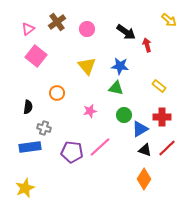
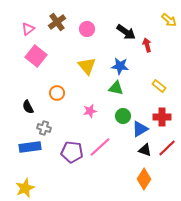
black semicircle: rotated 144 degrees clockwise
green circle: moved 1 px left, 1 px down
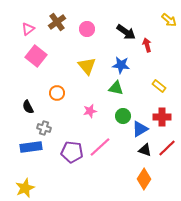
blue star: moved 1 px right, 1 px up
blue rectangle: moved 1 px right
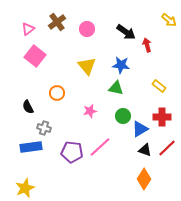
pink square: moved 1 px left
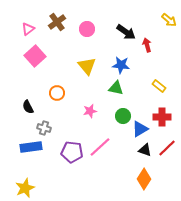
pink square: rotated 10 degrees clockwise
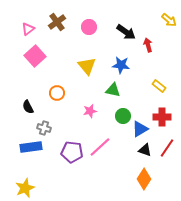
pink circle: moved 2 px right, 2 px up
red arrow: moved 1 px right
green triangle: moved 3 px left, 2 px down
red line: rotated 12 degrees counterclockwise
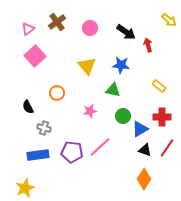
pink circle: moved 1 px right, 1 px down
blue rectangle: moved 7 px right, 8 px down
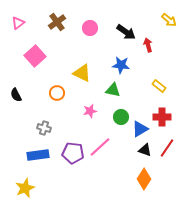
pink triangle: moved 10 px left, 6 px up
yellow triangle: moved 5 px left, 7 px down; rotated 24 degrees counterclockwise
black semicircle: moved 12 px left, 12 px up
green circle: moved 2 px left, 1 px down
purple pentagon: moved 1 px right, 1 px down
